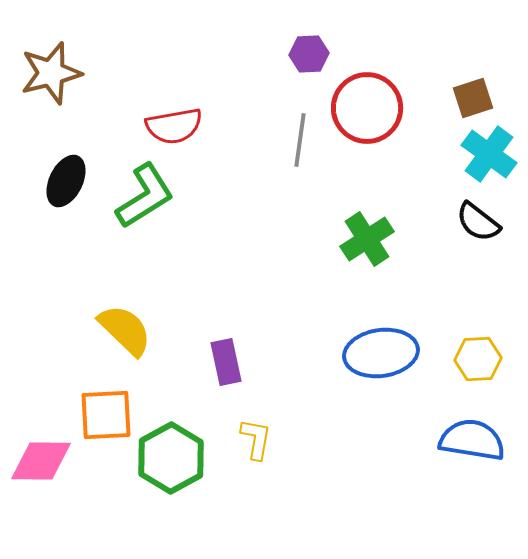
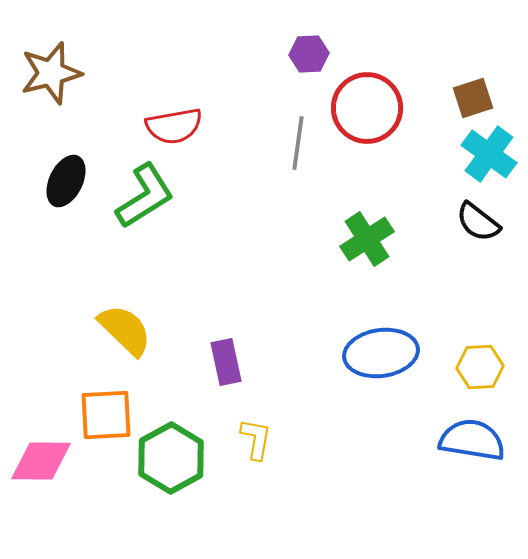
gray line: moved 2 px left, 3 px down
yellow hexagon: moved 2 px right, 8 px down
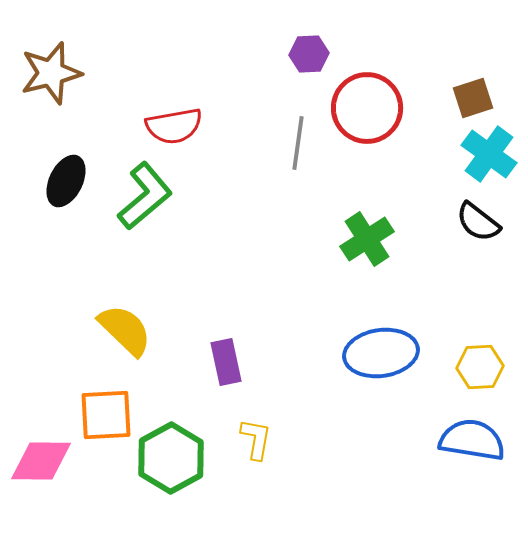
green L-shape: rotated 8 degrees counterclockwise
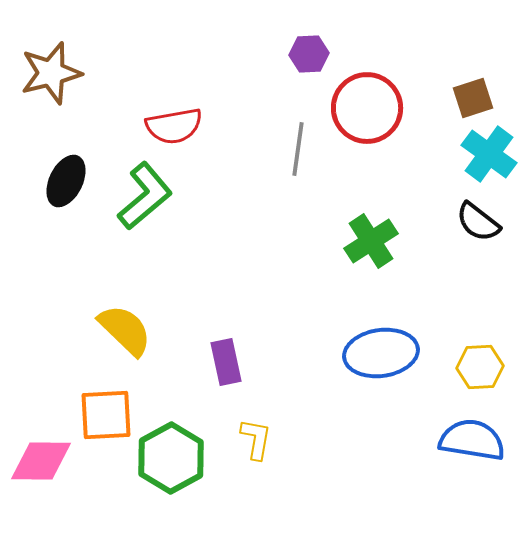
gray line: moved 6 px down
green cross: moved 4 px right, 2 px down
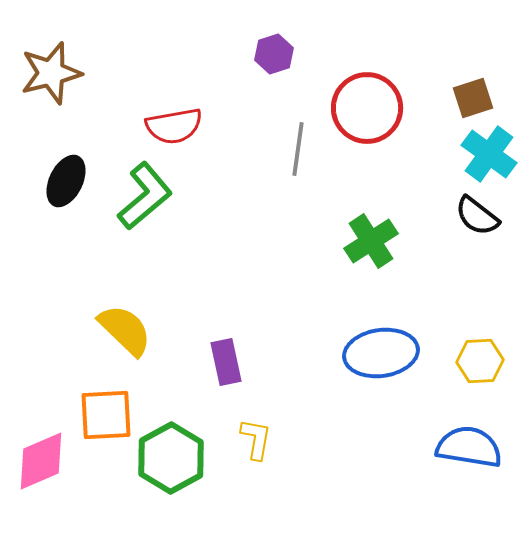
purple hexagon: moved 35 px left; rotated 15 degrees counterclockwise
black semicircle: moved 1 px left, 6 px up
yellow hexagon: moved 6 px up
blue semicircle: moved 3 px left, 7 px down
pink diamond: rotated 24 degrees counterclockwise
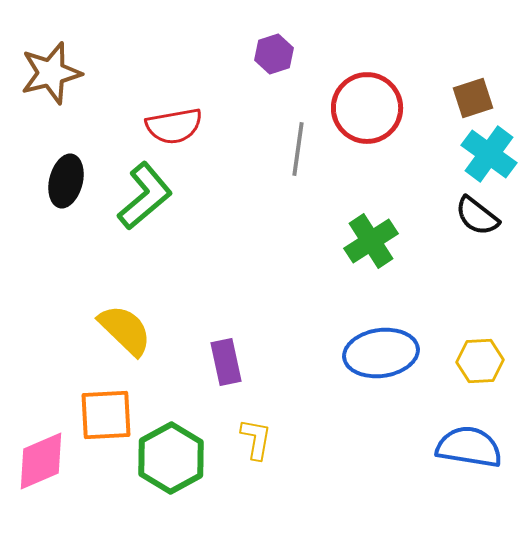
black ellipse: rotated 12 degrees counterclockwise
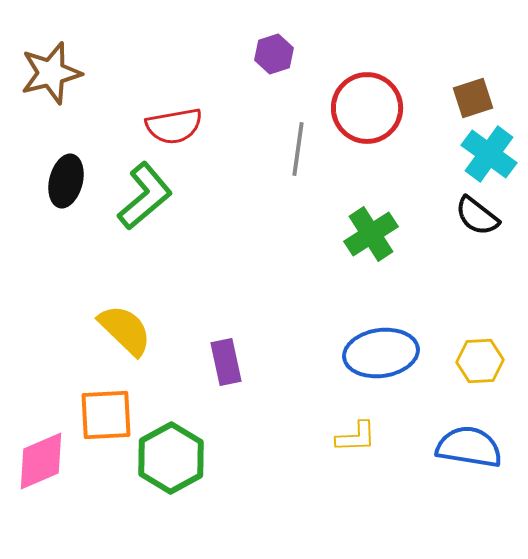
green cross: moved 7 px up
yellow L-shape: moved 100 px right, 2 px up; rotated 78 degrees clockwise
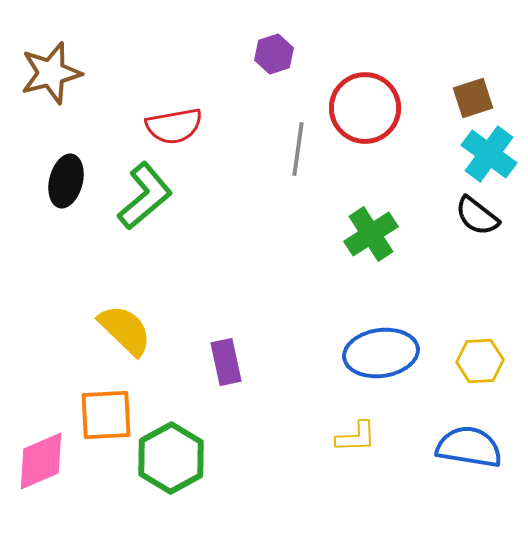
red circle: moved 2 px left
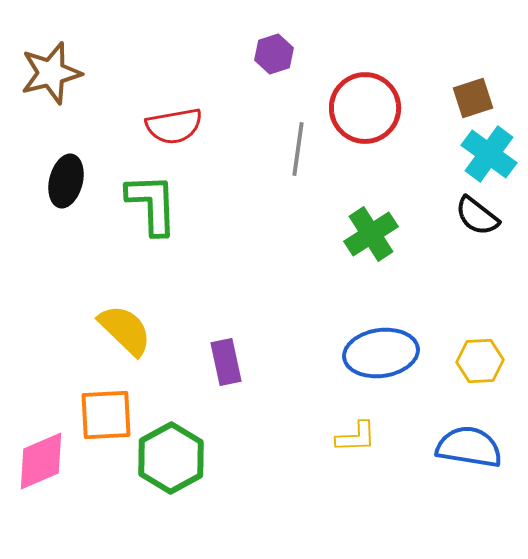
green L-shape: moved 7 px right, 8 px down; rotated 52 degrees counterclockwise
